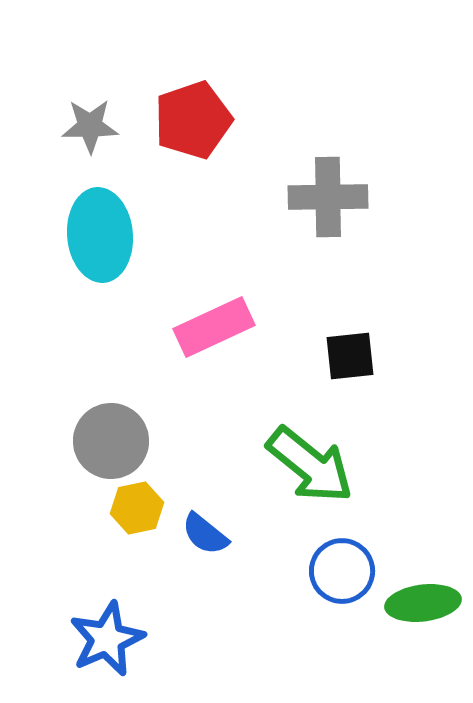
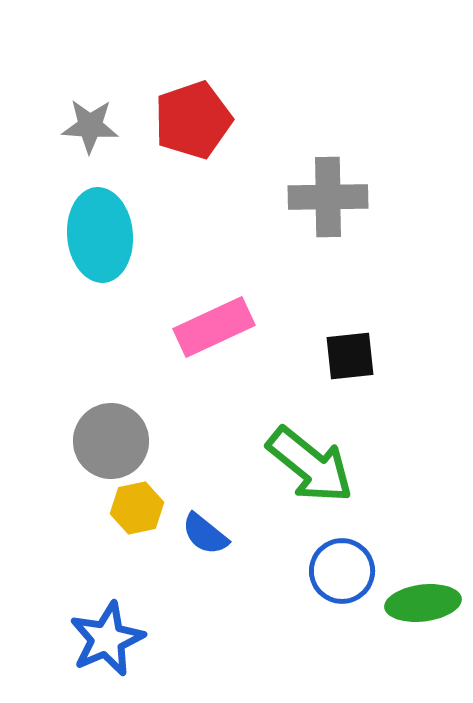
gray star: rotated 4 degrees clockwise
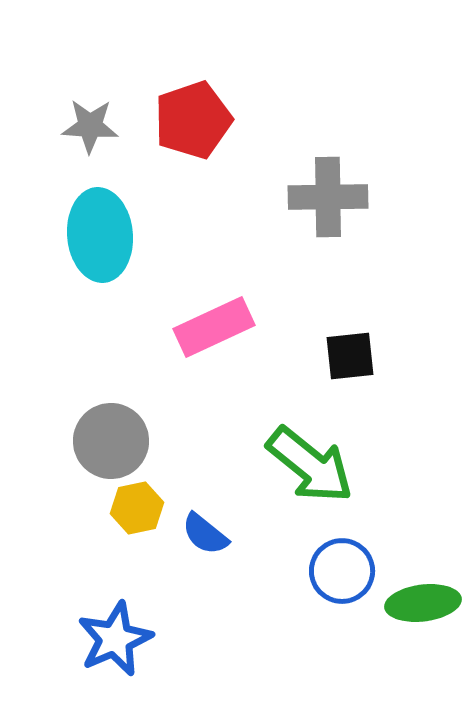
blue star: moved 8 px right
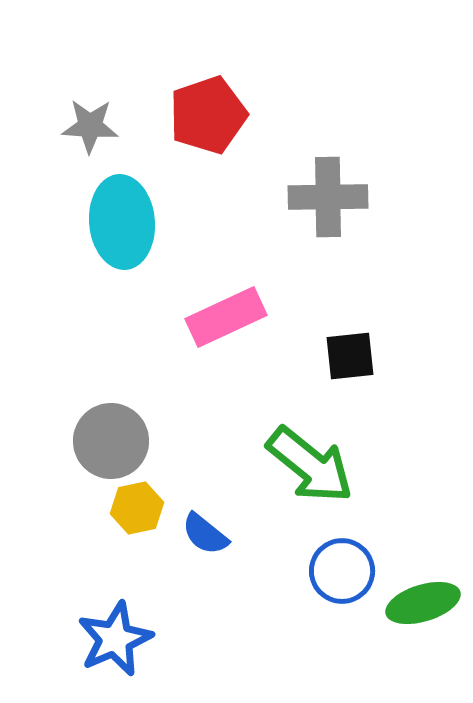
red pentagon: moved 15 px right, 5 px up
cyan ellipse: moved 22 px right, 13 px up
pink rectangle: moved 12 px right, 10 px up
green ellipse: rotated 10 degrees counterclockwise
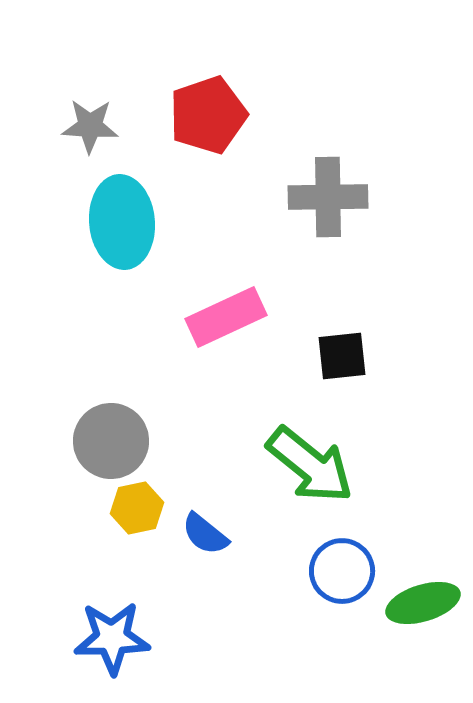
black square: moved 8 px left
blue star: moved 3 px left, 1 px up; rotated 22 degrees clockwise
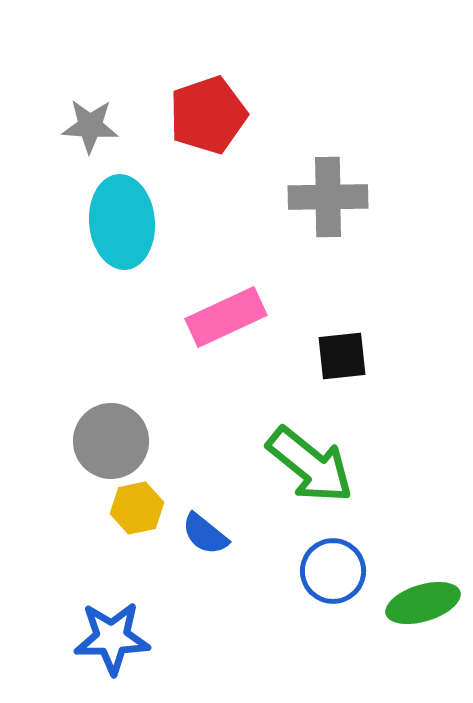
blue circle: moved 9 px left
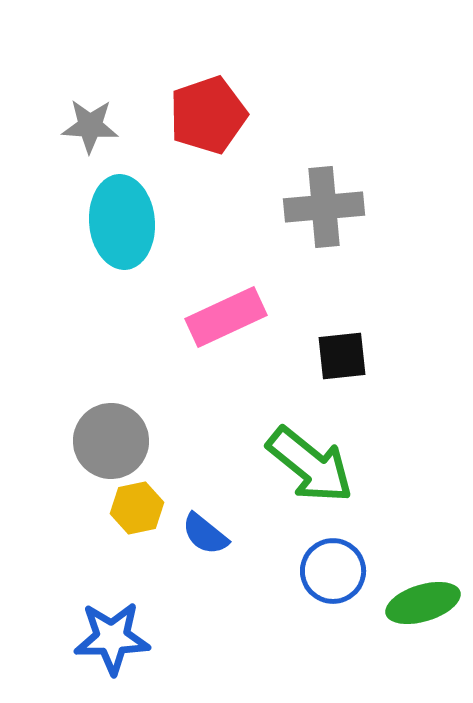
gray cross: moved 4 px left, 10 px down; rotated 4 degrees counterclockwise
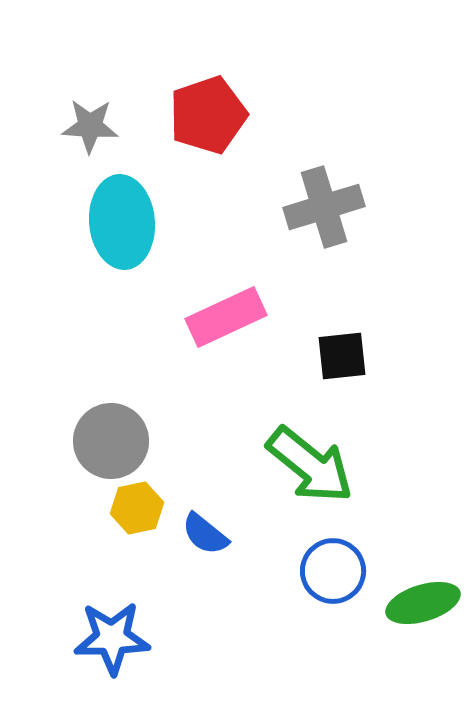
gray cross: rotated 12 degrees counterclockwise
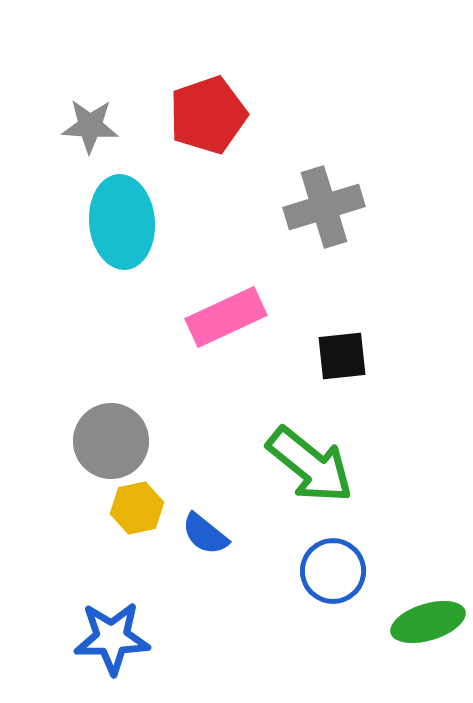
green ellipse: moved 5 px right, 19 px down
